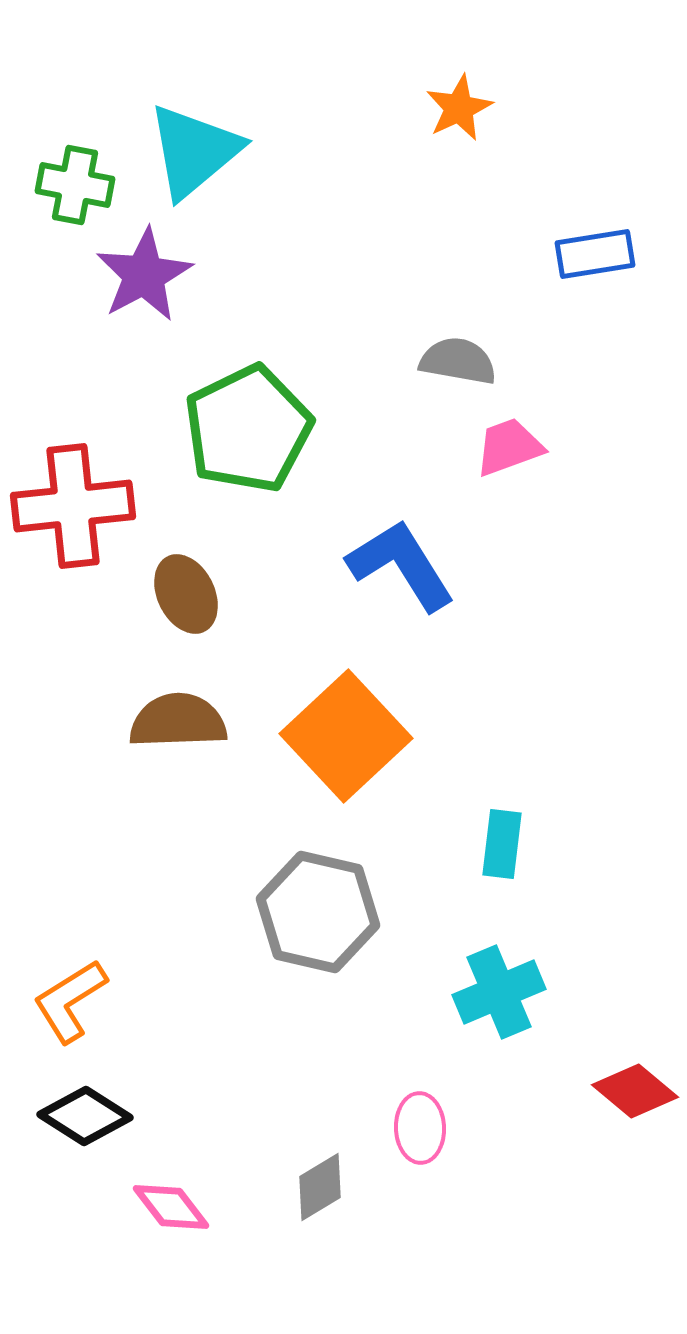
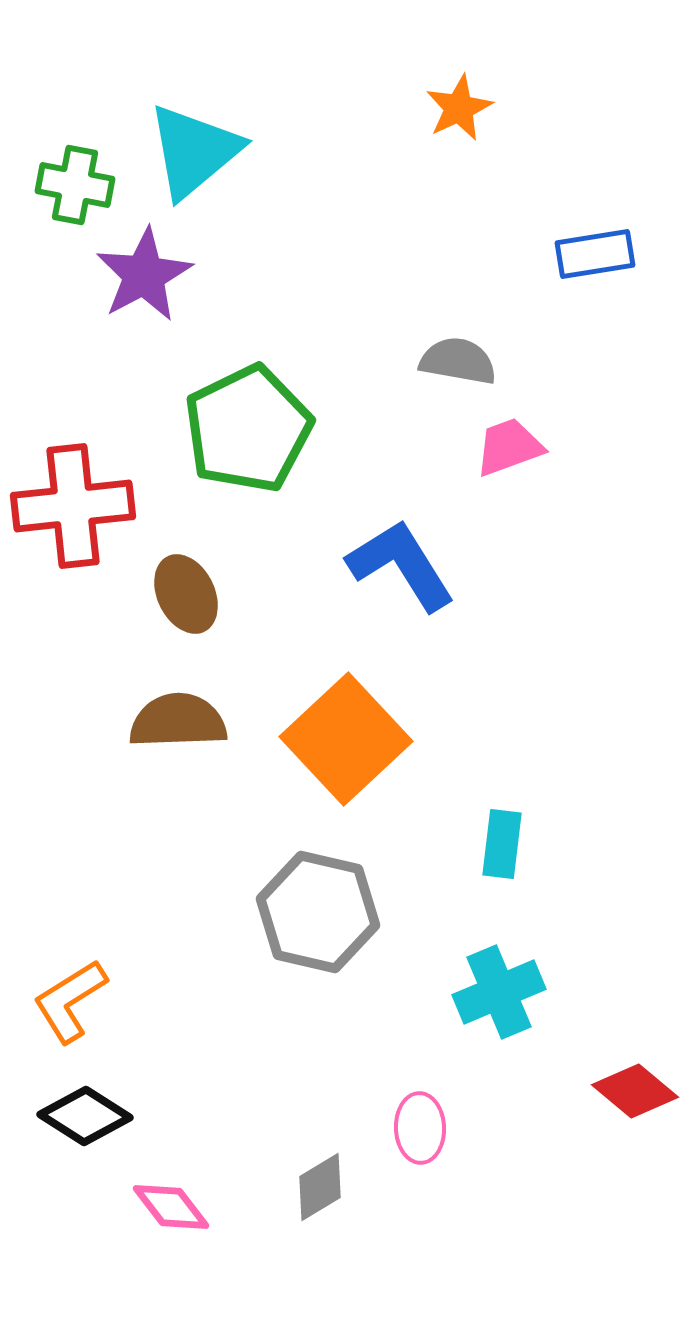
orange square: moved 3 px down
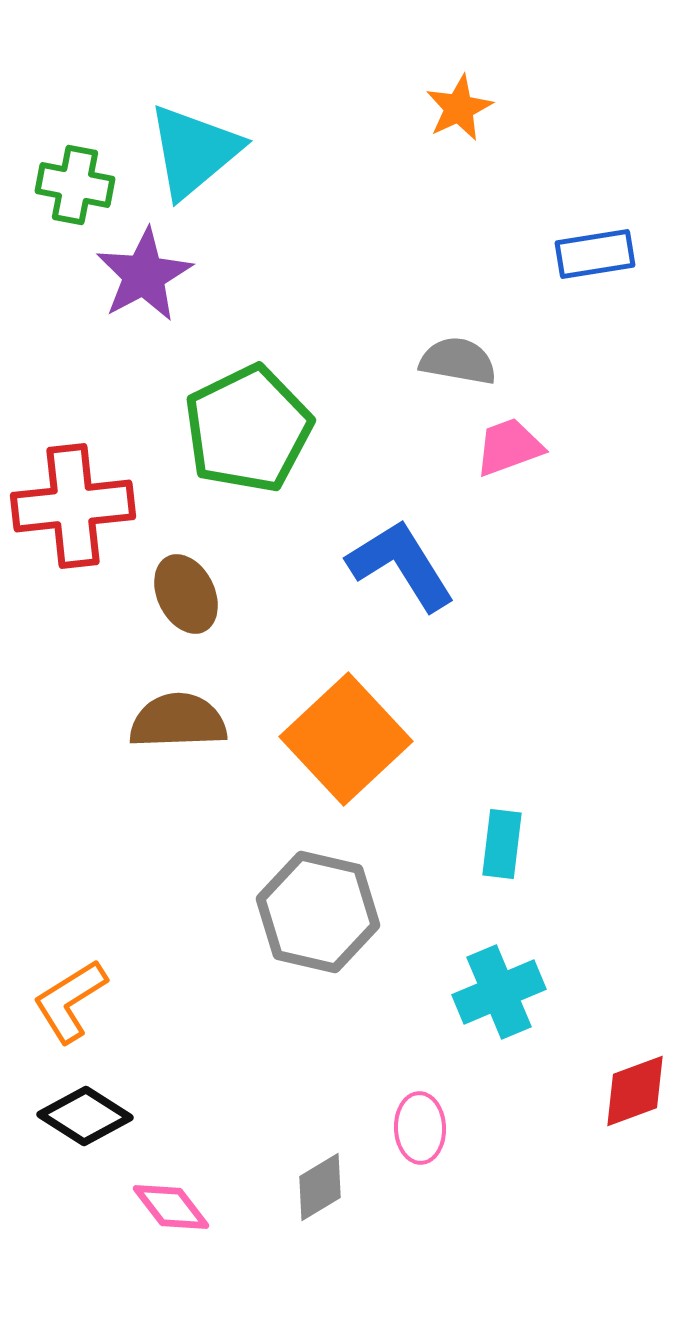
red diamond: rotated 60 degrees counterclockwise
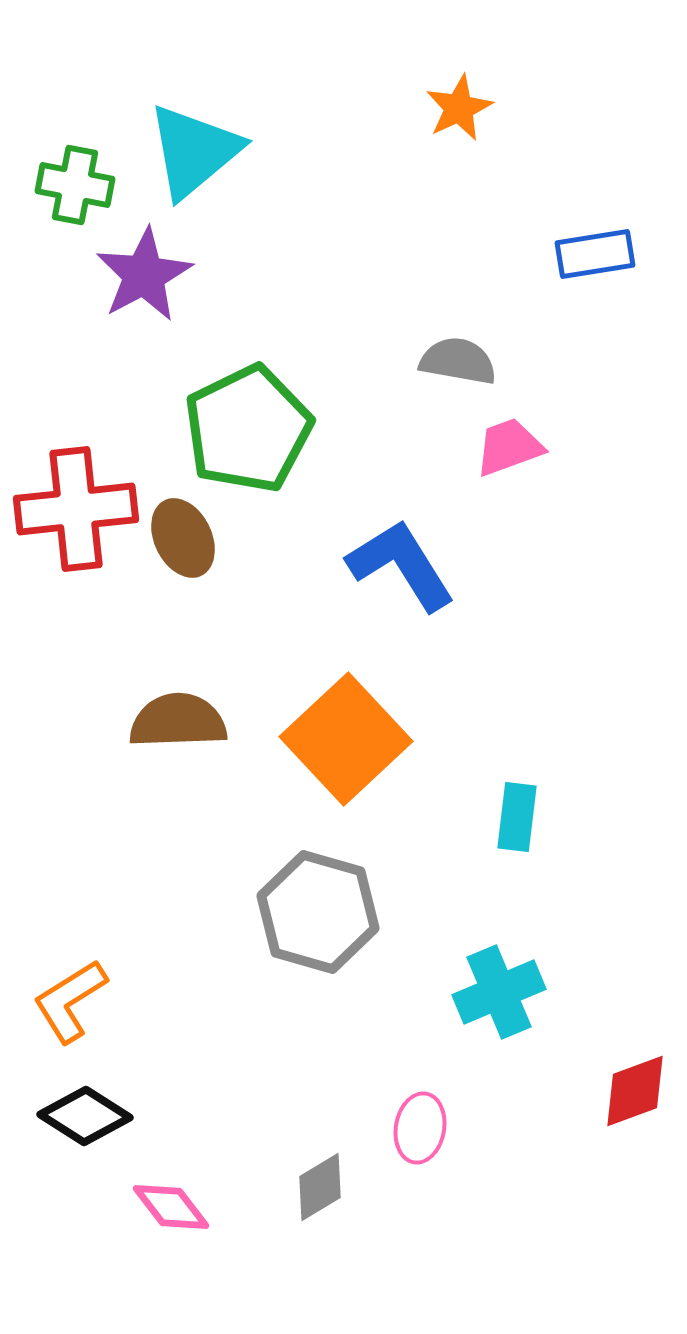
red cross: moved 3 px right, 3 px down
brown ellipse: moved 3 px left, 56 px up
cyan rectangle: moved 15 px right, 27 px up
gray hexagon: rotated 3 degrees clockwise
pink ellipse: rotated 12 degrees clockwise
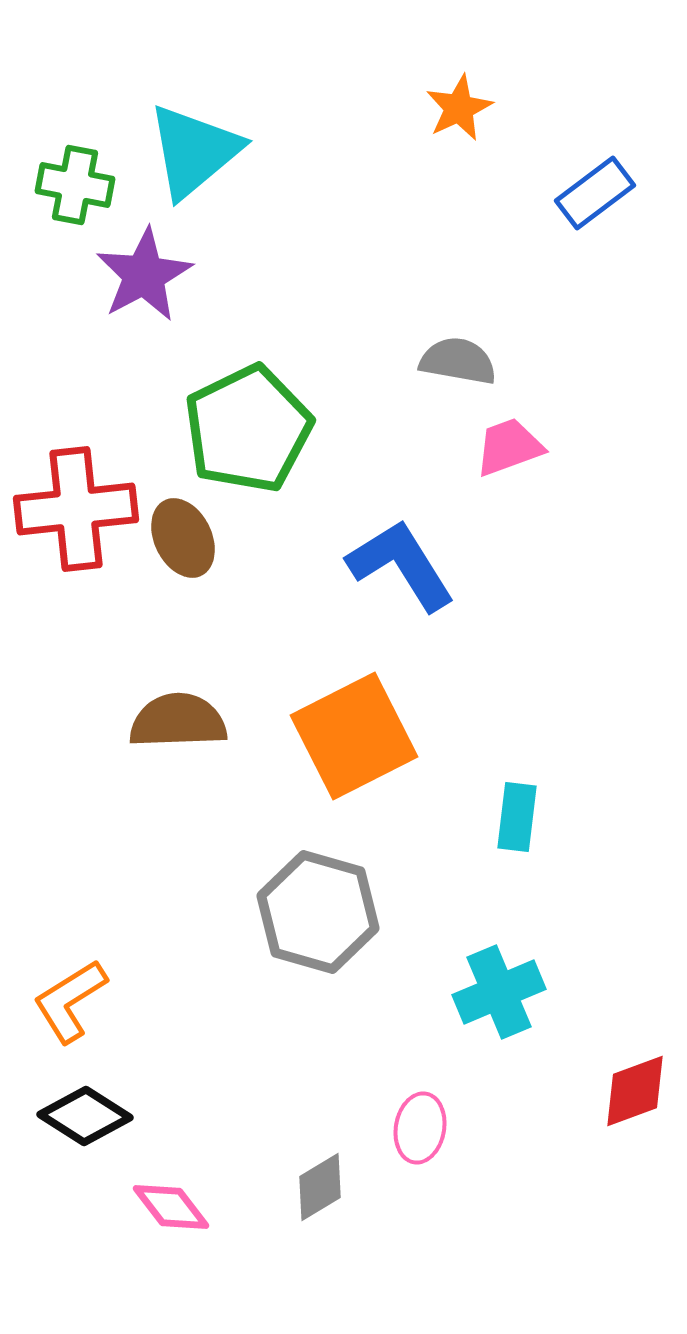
blue rectangle: moved 61 px up; rotated 28 degrees counterclockwise
orange square: moved 8 px right, 3 px up; rotated 16 degrees clockwise
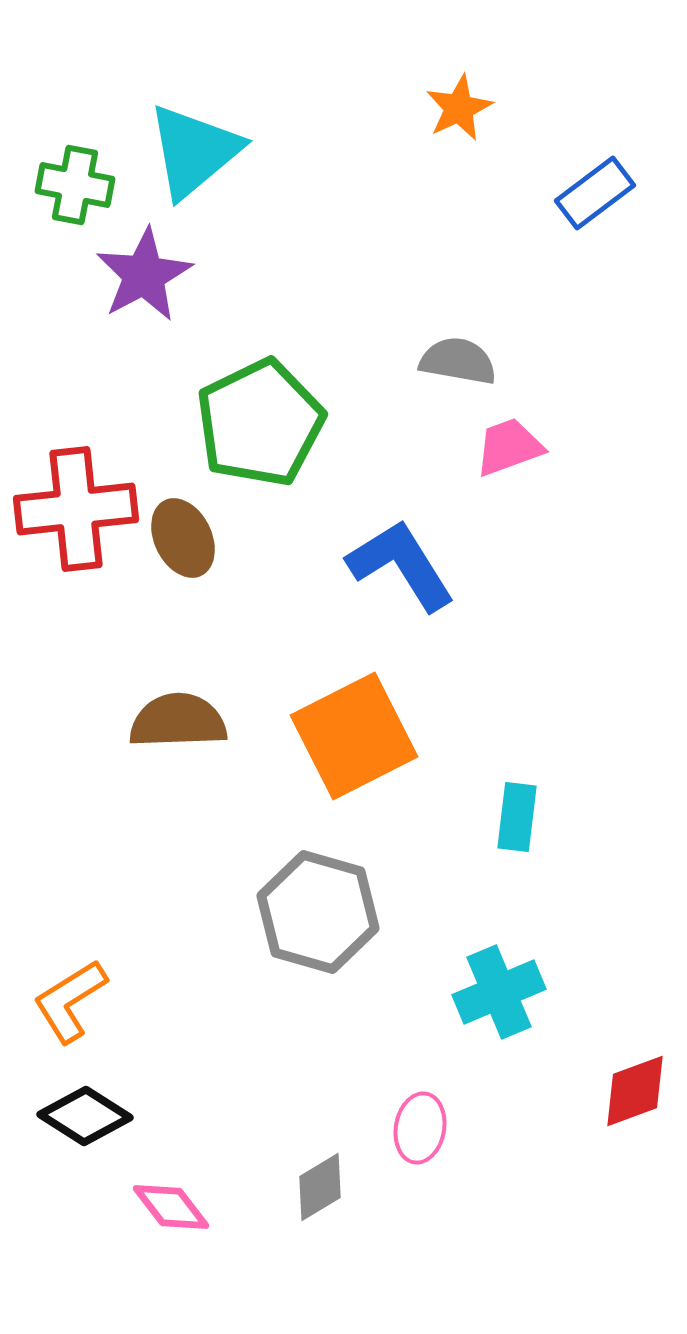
green pentagon: moved 12 px right, 6 px up
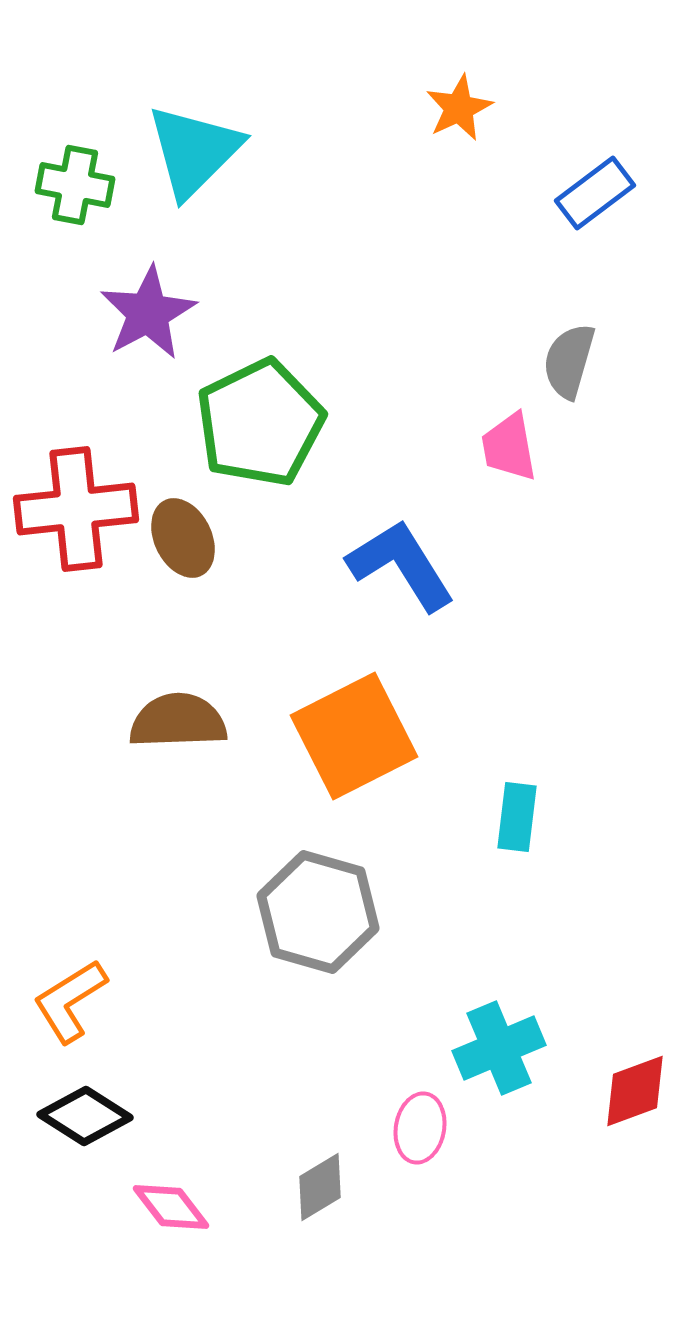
cyan triangle: rotated 5 degrees counterclockwise
purple star: moved 4 px right, 38 px down
gray semicircle: moved 111 px right; rotated 84 degrees counterclockwise
pink trapezoid: rotated 80 degrees counterclockwise
cyan cross: moved 56 px down
